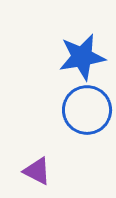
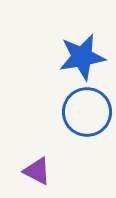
blue circle: moved 2 px down
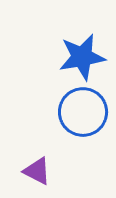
blue circle: moved 4 px left
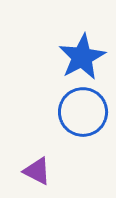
blue star: rotated 18 degrees counterclockwise
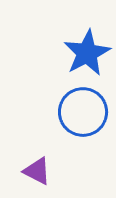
blue star: moved 5 px right, 4 px up
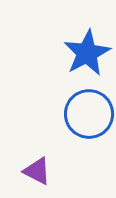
blue circle: moved 6 px right, 2 px down
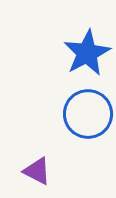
blue circle: moved 1 px left
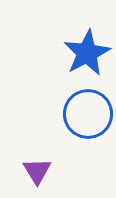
purple triangle: rotated 32 degrees clockwise
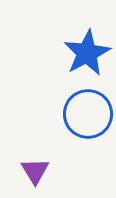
purple triangle: moved 2 px left
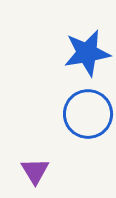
blue star: rotated 18 degrees clockwise
